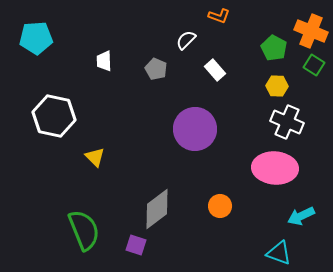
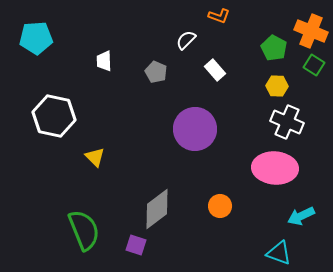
gray pentagon: moved 3 px down
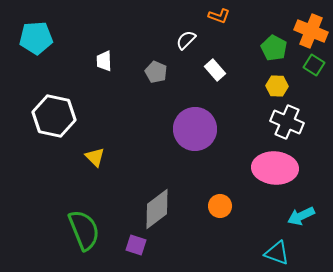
cyan triangle: moved 2 px left
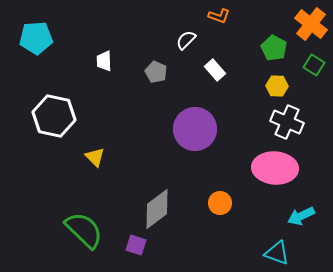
orange cross: moved 7 px up; rotated 16 degrees clockwise
orange circle: moved 3 px up
green semicircle: rotated 24 degrees counterclockwise
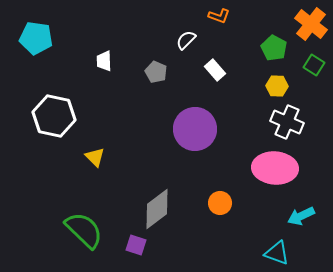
cyan pentagon: rotated 12 degrees clockwise
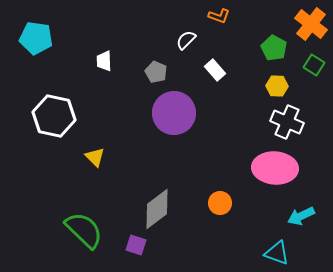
purple circle: moved 21 px left, 16 px up
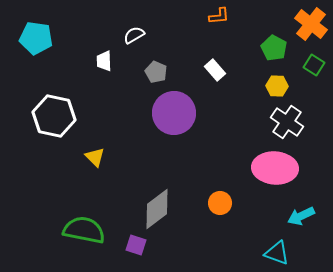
orange L-shape: rotated 25 degrees counterclockwise
white semicircle: moved 52 px left, 5 px up; rotated 15 degrees clockwise
white cross: rotated 12 degrees clockwise
green semicircle: rotated 33 degrees counterclockwise
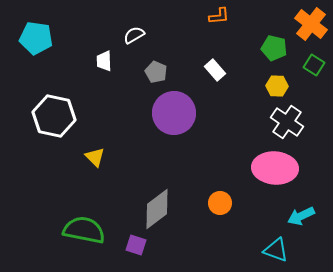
green pentagon: rotated 15 degrees counterclockwise
cyan triangle: moved 1 px left, 3 px up
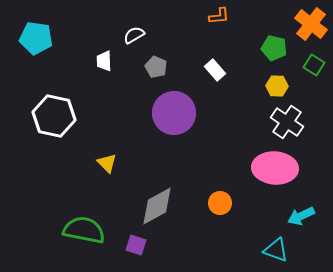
gray pentagon: moved 5 px up
yellow triangle: moved 12 px right, 6 px down
gray diamond: moved 3 px up; rotated 9 degrees clockwise
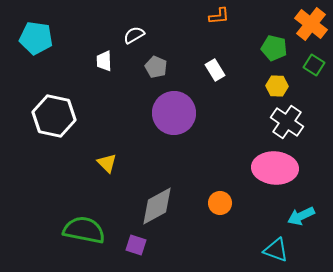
white rectangle: rotated 10 degrees clockwise
